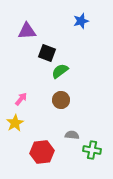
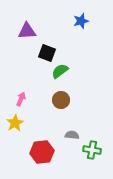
pink arrow: rotated 16 degrees counterclockwise
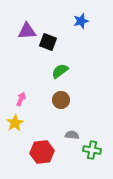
black square: moved 1 px right, 11 px up
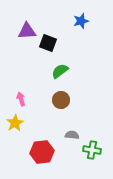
black square: moved 1 px down
pink arrow: rotated 40 degrees counterclockwise
